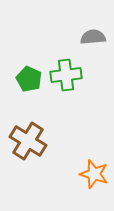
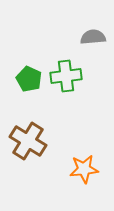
green cross: moved 1 px down
orange star: moved 10 px left, 5 px up; rotated 24 degrees counterclockwise
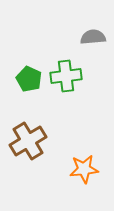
brown cross: rotated 27 degrees clockwise
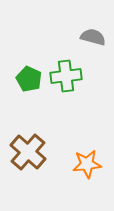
gray semicircle: rotated 20 degrees clockwise
brown cross: moved 11 px down; rotated 18 degrees counterclockwise
orange star: moved 3 px right, 5 px up
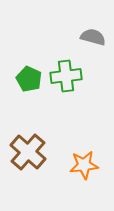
orange star: moved 3 px left, 1 px down
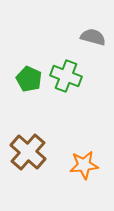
green cross: rotated 28 degrees clockwise
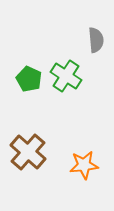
gray semicircle: moved 3 px right, 3 px down; rotated 70 degrees clockwise
green cross: rotated 12 degrees clockwise
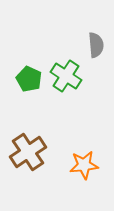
gray semicircle: moved 5 px down
brown cross: rotated 15 degrees clockwise
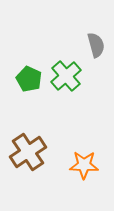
gray semicircle: rotated 10 degrees counterclockwise
green cross: rotated 16 degrees clockwise
orange star: rotated 8 degrees clockwise
